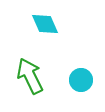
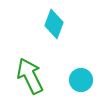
cyan diamond: moved 9 px right; rotated 44 degrees clockwise
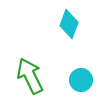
cyan diamond: moved 15 px right
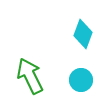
cyan diamond: moved 14 px right, 10 px down
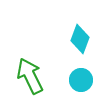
cyan diamond: moved 3 px left, 5 px down
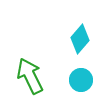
cyan diamond: rotated 20 degrees clockwise
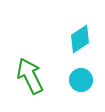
cyan diamond: rotated 16 degrees clockwise
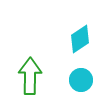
green arrow: rotated 27 degrees clockwise
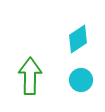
cyan diamond: moved 2 px left
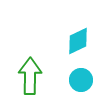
cyan diamond: moved 2 px down; rotated 8 degrees clockwise
